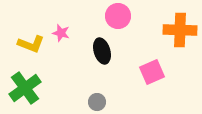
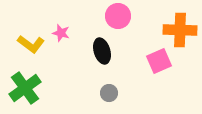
yellow L-shape: rotated 16 degrees clockwise
pink square: moved 7 px right, 11 px up
gray circle: moved 12 px right, 9 px up
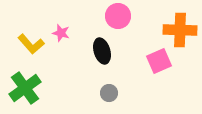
yellow L-shape: rotated 12 degrees clockwise
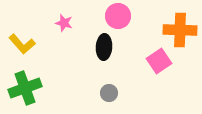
pink star: moved 3 px right, 10 px up
yellow L-shape: moved 9 px left
black ellipse: moved 2 px right, 4 px up; rotated 20 degrees clockwise
pink square: rotated 10 degrees counterclockwise
green cross: rotated 16 degrees clockwise
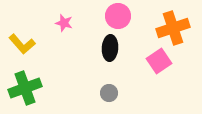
orange cross: moved 7 px left, 2 px up; rotated 20 degrees counterclockwise
black ellipse: moved 6 px right, 1 px down
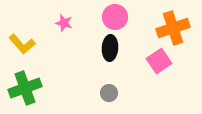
pink circle: moved 3 px left, 1 px down
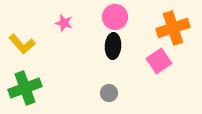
black ellipse: moved 3 px right, 2 px up
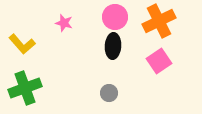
orange cross: moved 14 px left, 7 px up; rotated 8 degrees counterclockwise
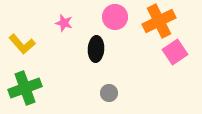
black ellipse: moved 17 px left, 3 px down
pink square: moved 16 px right, 9 px up
